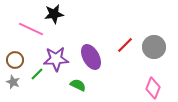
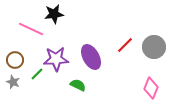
pink diamond: moved 2 px left
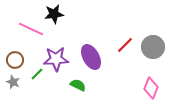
gray circle: moved 1 px left
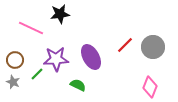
black star: moved 6 px right
pink line: moved 1 px up
pink diamond: moved 1 px left, 1 px up
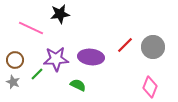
purple ellipse: rotated 55 degrees counterclockwise
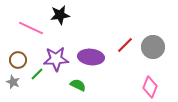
black star: moved 1 px down
brown circle: moved 3 px right
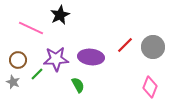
black star: rotated 18 degrees counterclockwise
green semicircle: rotated 35 degrees clockwise
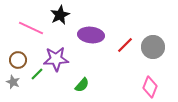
purple ellipse: moved 22 px up
green semicircle: moved 4 px right; rotated 70 degrees clockwise
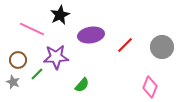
pink line: moved 1 px right, 1 px down
purple ellipse: rotated 15 degrees counterclockwise
gray circle: moved 9 px right
purple star: moved 2 px up
